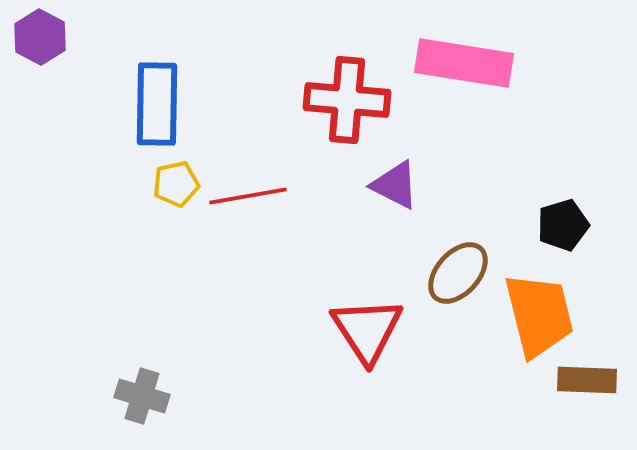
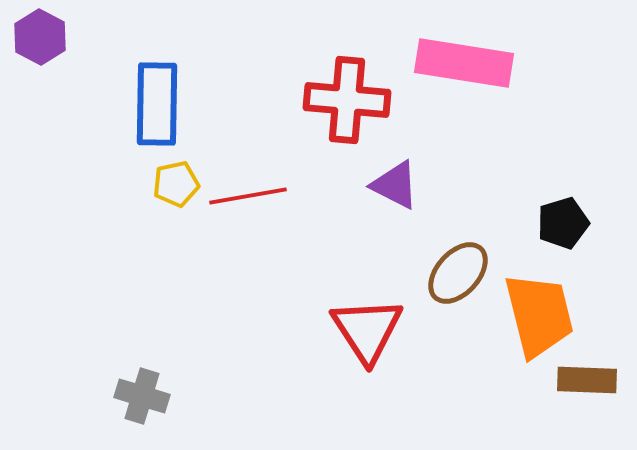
black pentagon: moved 2 px up
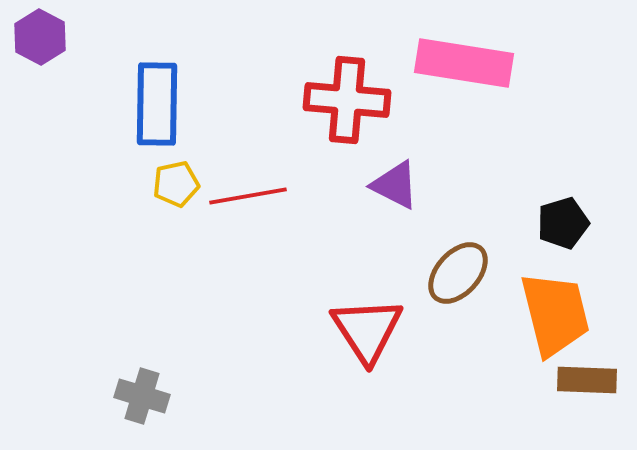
orange trapezoid: moved 16 px right, 1 px up
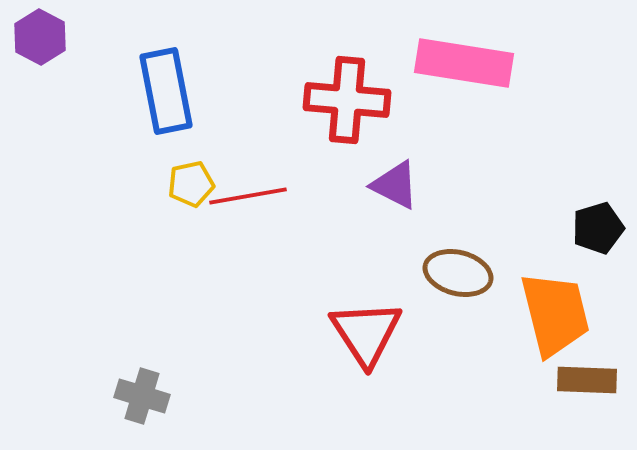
blue rectangle: moved 9 px right, 13 px up; rotated 12 degrees counterclockwise
yellow pentagon: moved 15 px right
black pentagon: moved 35 px right, 5 px down
brown ellipse: rotated 62 degrees clockwise
red triangle: moved 1 px left, 3 px down
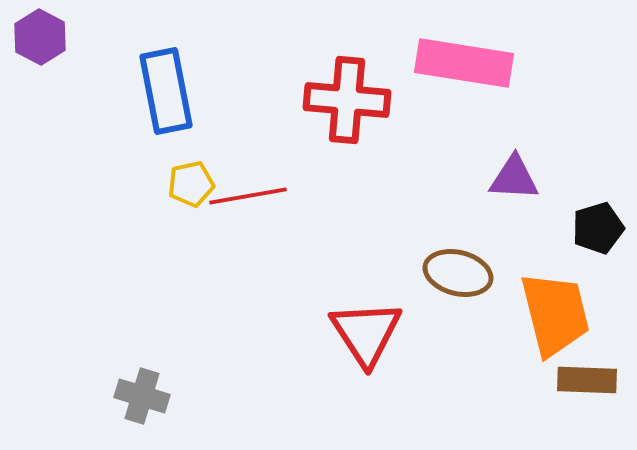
purple triangle: moved 119 px right, 7 px up; rotated 24 degrees counterclockwise
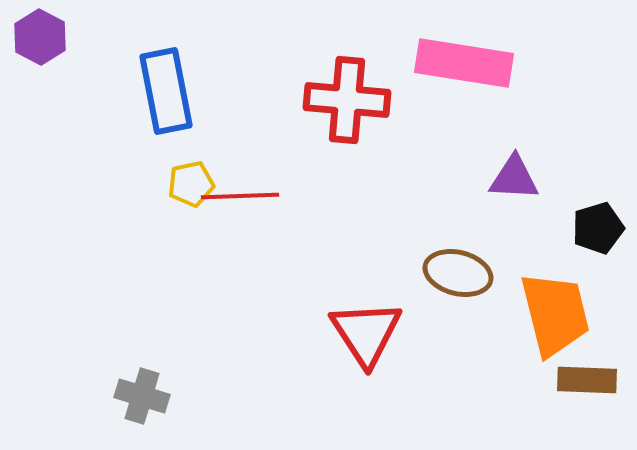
red line: moved 8 px left; rotated 8 degrees clockwise
